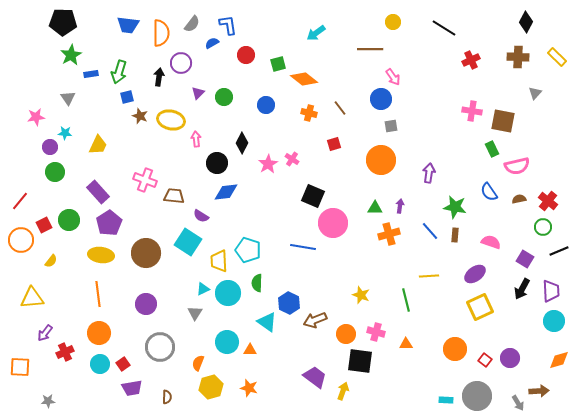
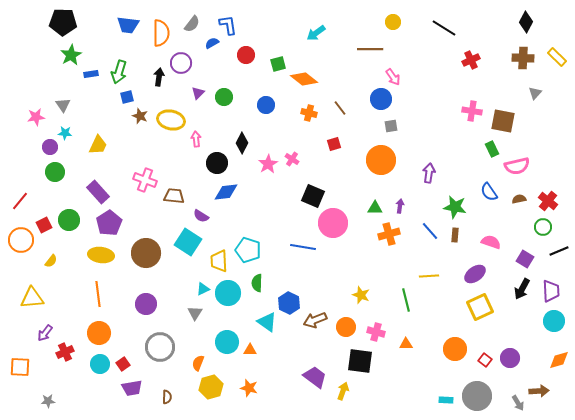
brown cross at (518, 57): moved 5 px right, 1 px down
gray triangle at (68, 98): moved 5 px left, 7 px down
orange circle at (346, 334): moved 7 px up
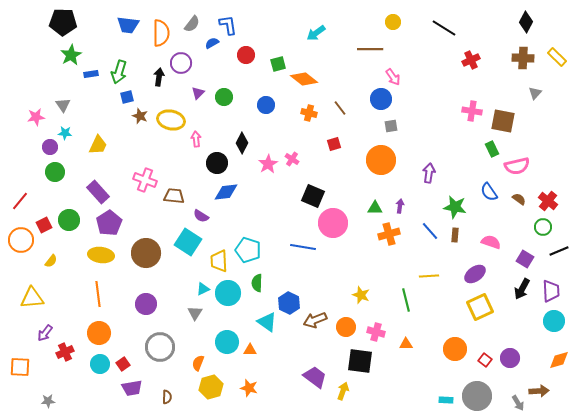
brown semicircle at (519, 199): rotated 48 degrees clockwise
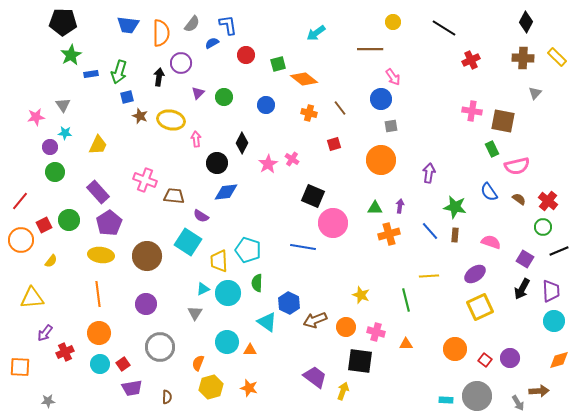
brown circle at (146, 253): moved 1 px right, 3 px down
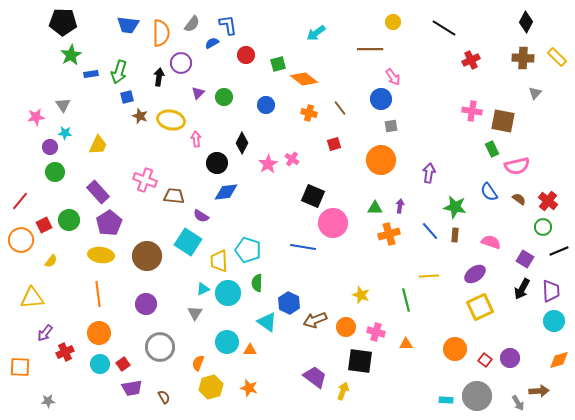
brown semicircle at (167, 397): moved 3 px left; rotated 32 degrees counterclockwise
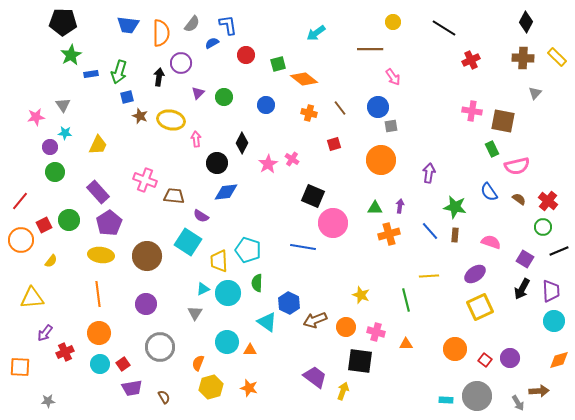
blue circle at (381, 99): moved 3 px left, 8 px down
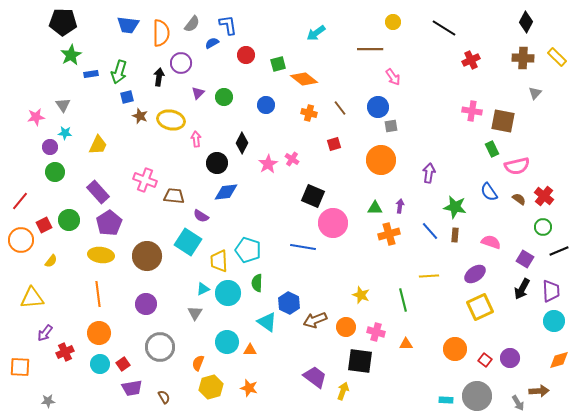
red cross at (548, 201): moved 4 px left, 5 px up
green line at (406, 300): moved 3 px left
